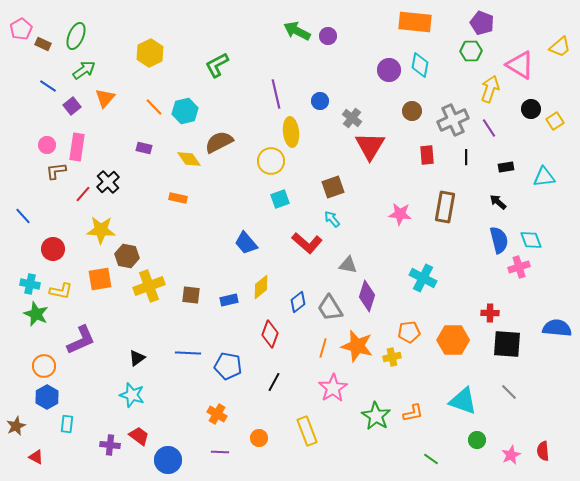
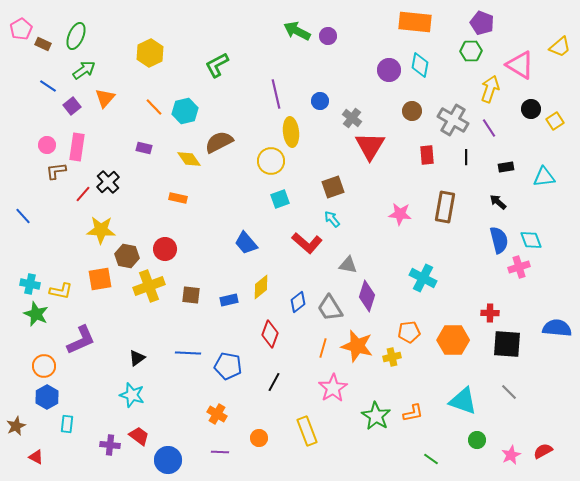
gray cross at (453, 120): rotated 36 degrees counterclockwise
red circle at (53, 249): moved 112 px right
red semicircle at (543, 451): rotated 66 degrees clockwise
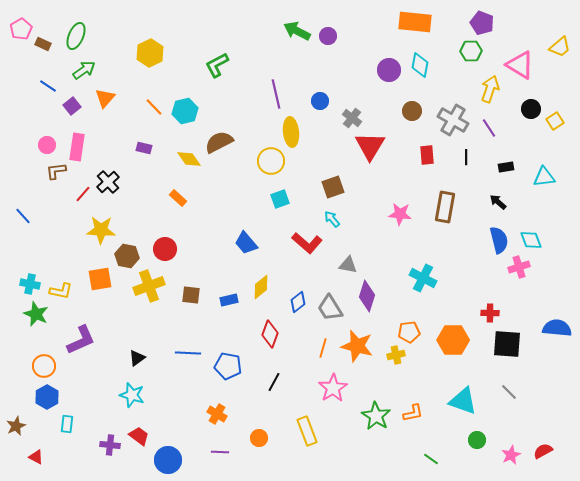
orange rectangle at (178, 198): rotated 30 degrees clockwise
yellow cross at (392, 357): moved 4 px right, 2 px up
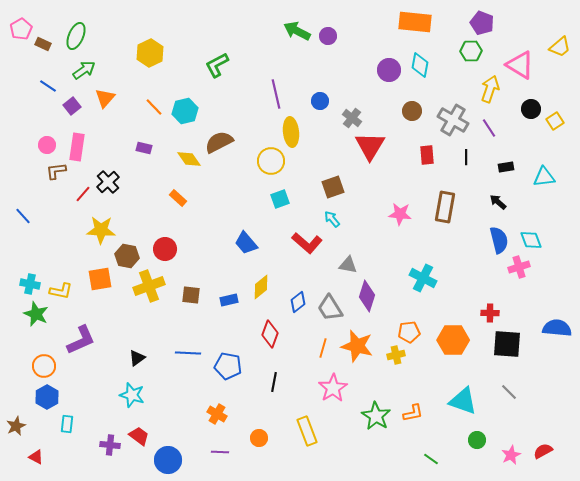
black line at (274, 382): rotated 18 degrees counterclockwise
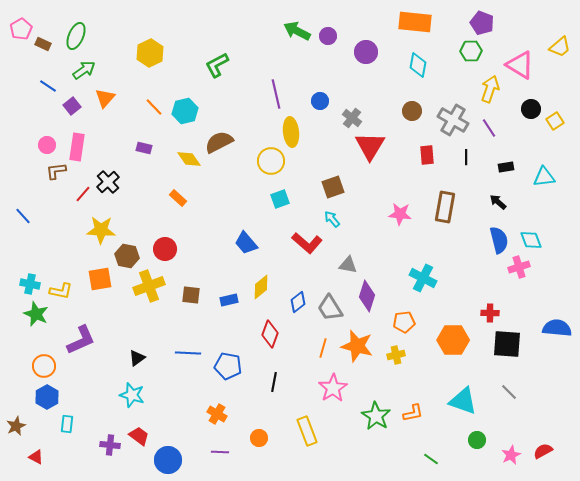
cyan diamond at (420, 65): moved 2 px left
purple circle at (389, 70): moved 23 px left, 18 px up
orange pentagon at (409, 332): moved 5 px left, 10 px up
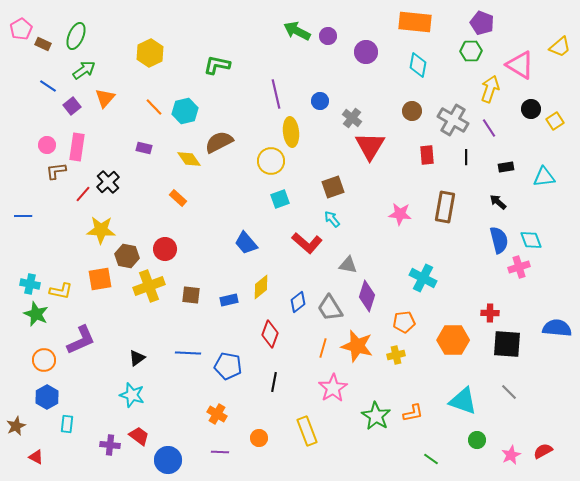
green L-shape at (217, 65): rotated 40 degrees clockwise
blue line at (23, 216): rotated 48 degrees counterclockwise
orange circle at (44, 366): moved 6 px up
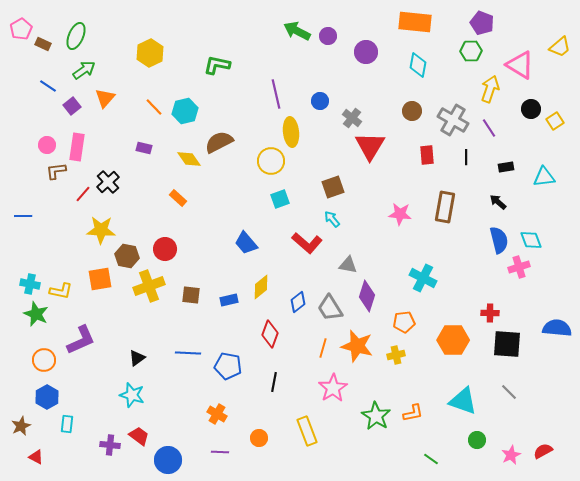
brown star at (16, 426): moved 5 px right
